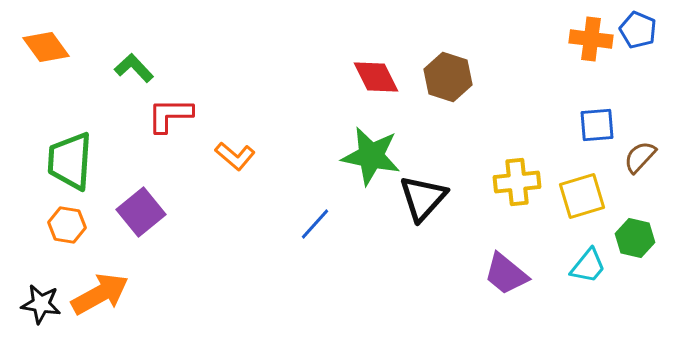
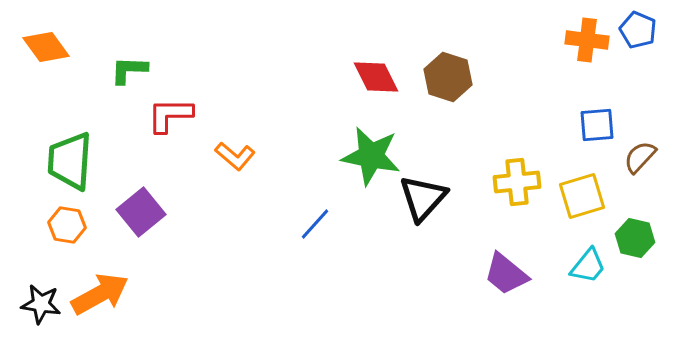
orange cross: moved 4 px left, 1 px down
green L-shape: moved 5 px left, 2 px down; rotated 45 degrees counterclockwise
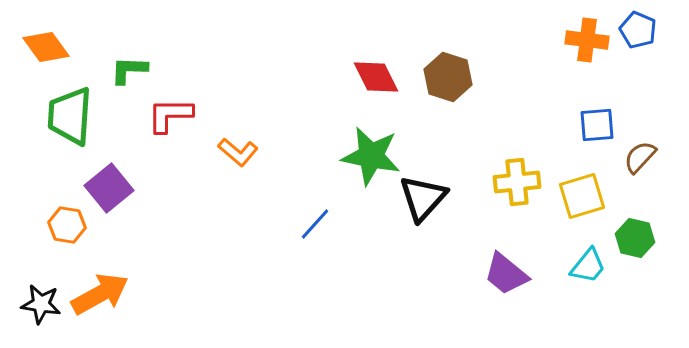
orange L-shape: moved 3 px right, 4 px up
green trapezoid: moved 45 px up
purple square: moved 32 px left, 24 px up
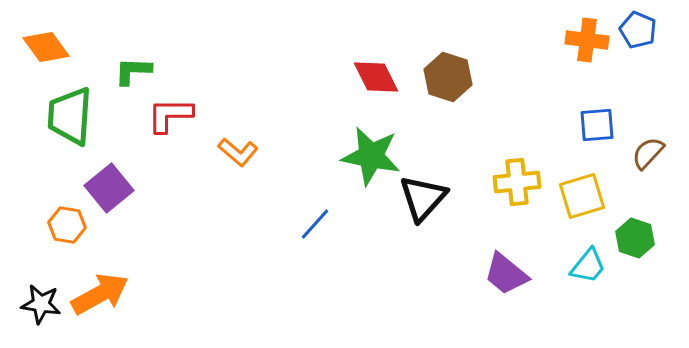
green L-shape: moved 4 px right, 1 px down
brown semicircle: moved 8 px right, 4 px up
green hexagon: rotated 6 degrees clockwise
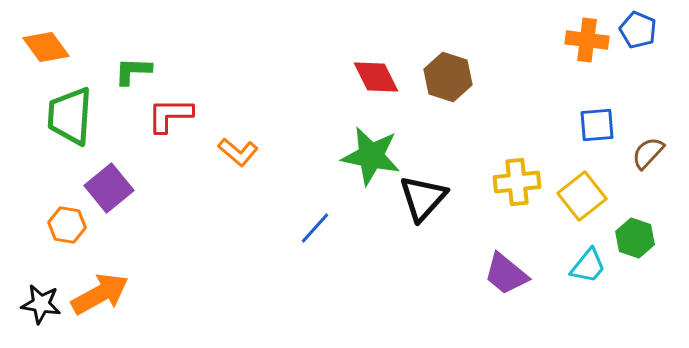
yellow square: rotated 21 degrees counterclockwise
blue line: moved 4 px down
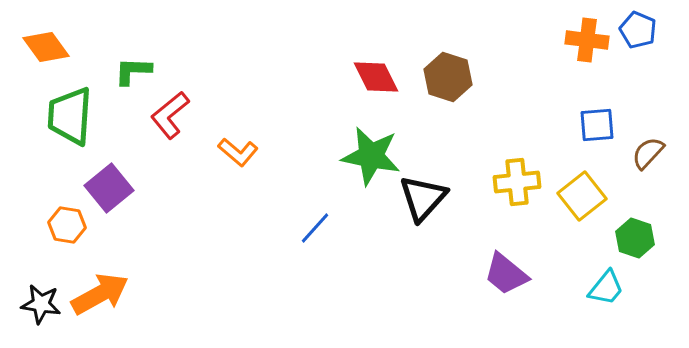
red L-shape: rotated 39 degrees counterclockwise
cyan trapezoid: moved 18 px right, 22 px down
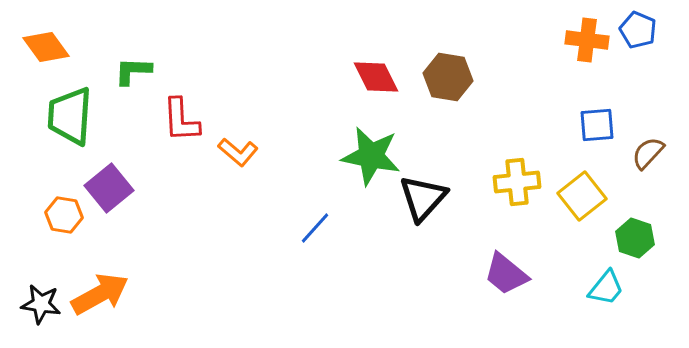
brown hexagon: rotated 9 degrees counterclockwise
red L-shape: moved 11 px right, 5 px down; rotated 54 degrees counterclockwise
orange hexagon: moved 3 px left, 10 px up
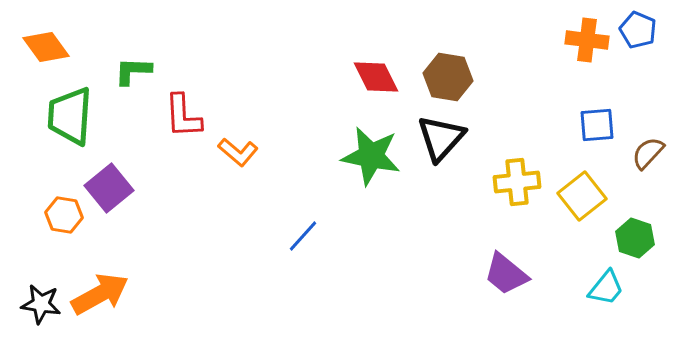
red L-shape: moved 2 px right, 4 px up
black triangle: moved 18 px right, 60 px up
blue line: moved 12 px left, 8 px down
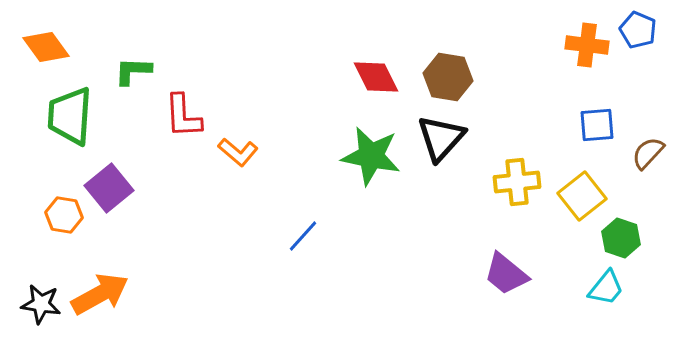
orange cross: moved 5 px down
green hexagon: moved 14 px left
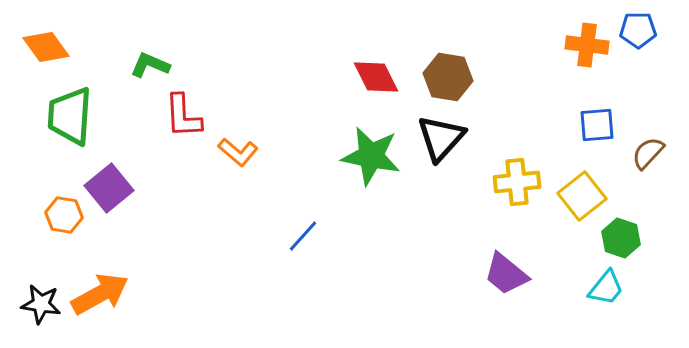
blue pentagon: rotated 24 degrees counterclockwise
green L-shape: moved 17 px right, 6 px up; rotated 21 degrees clockwise
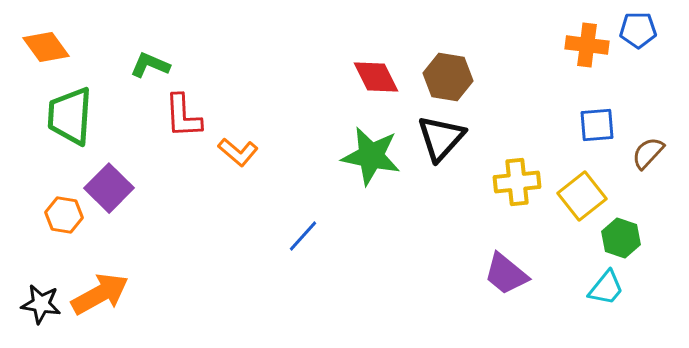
purple square: rotated 6 degrees counterclockwise
